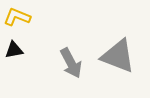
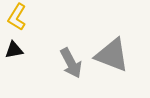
yellow L-shape: rotated 80 degrees counterclockwise
gray triangle: moved 6 px left, 1 px up
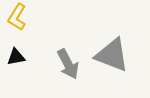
black triangle: moved 2 px right, 7 px down
gray arrow: moved 3 px left, 1 px down
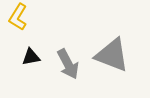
yellow L-shape: moved 1 px right
black triangle: moved 15 px right
